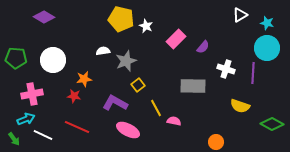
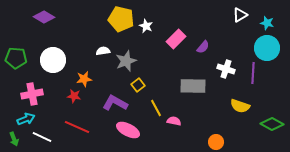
white line: moved 1 px left, 2 px down
green arrow: rotated 16 degrees clockwise
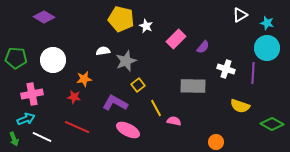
red star: moved 1 px down
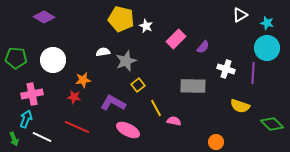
white semicircle: moved 1 px down
orange star: moved 1 px left, 1 px down
purple L-shape: moved 2 px left
cyan arrow: rotated 48 degrees counterclockwise
green diamond: rotated 15 degrees clockwise
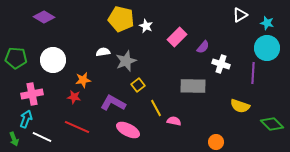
pink rectangle: moved 1 px right, 2 px up
white cross: moved 5 px left, 5 px up
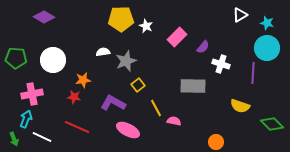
yellow pentagon: rotated 15 degrees counterclockwise
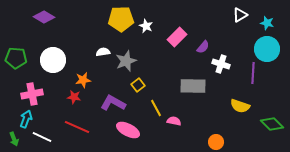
cyan circle: moved 1 px down
